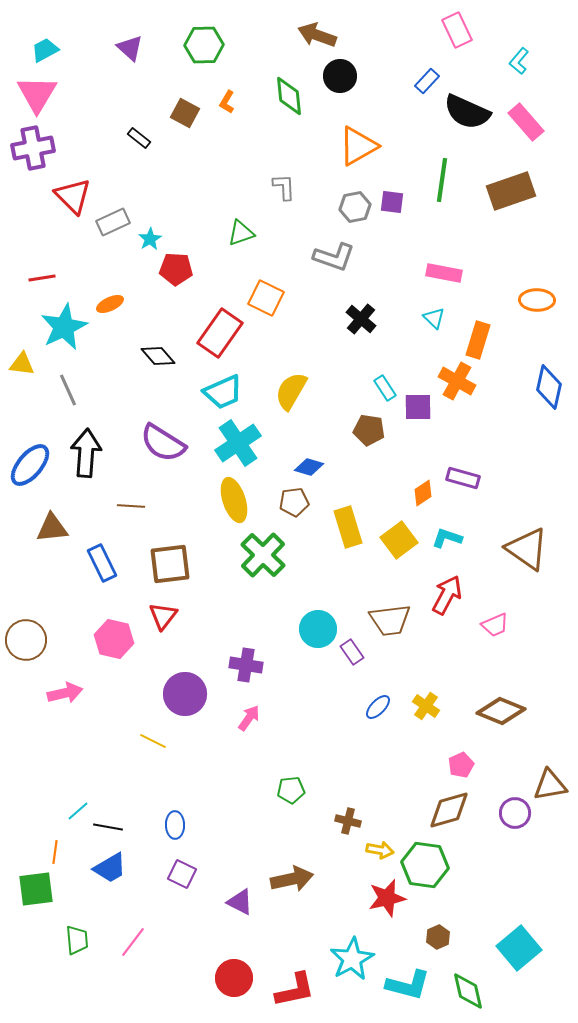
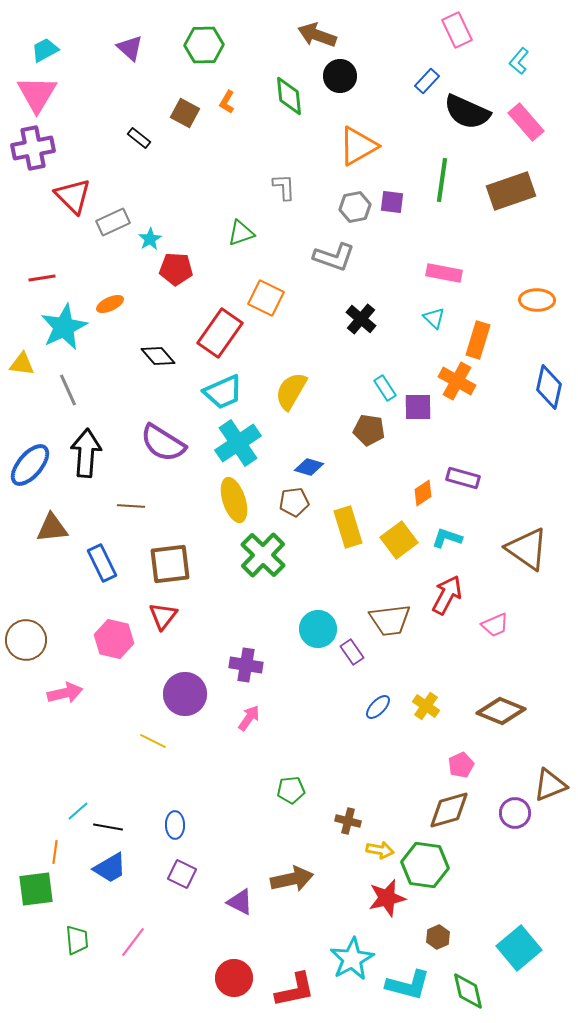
brown triangle at (550, 785): rotated 12 degrees counterclockwise
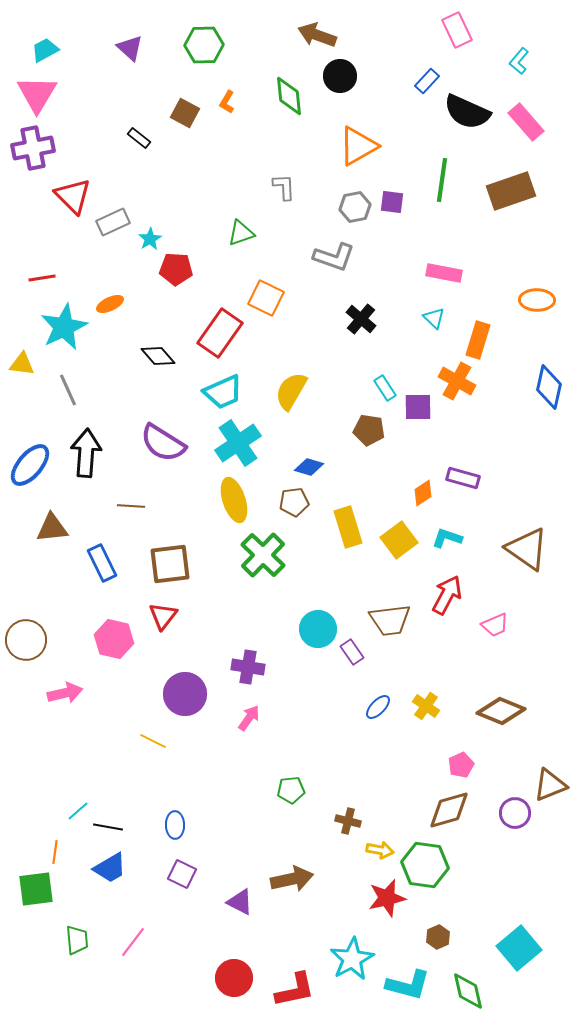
purple cross at (246, 665): moved 2 px right, 2 px down
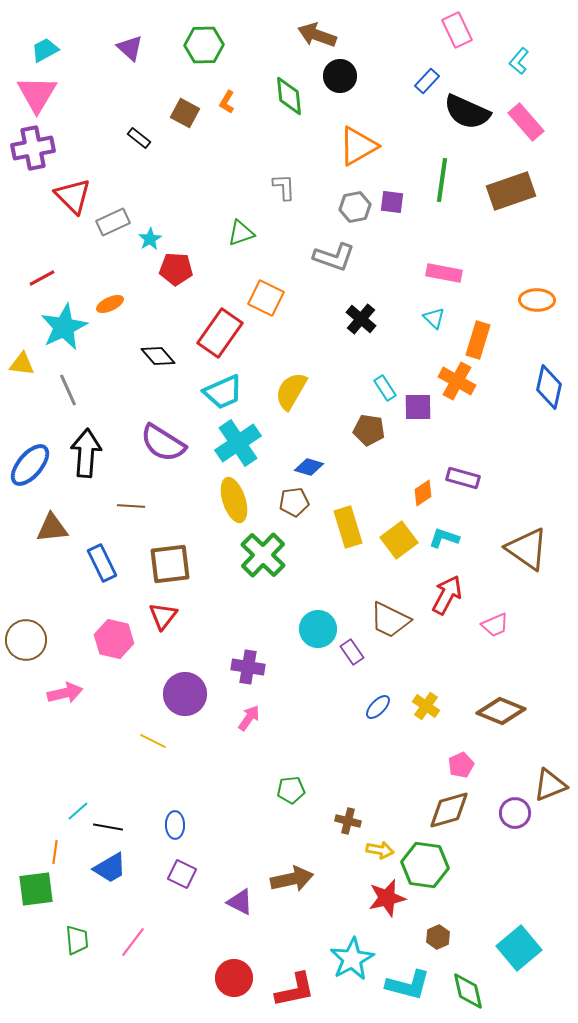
red line at (42, 278): rotated 20 degrees counterclockwise
cyan L-shape at (447, 538): moved 3 px left
brown trapezoid at (390, 620): rotated 33 degrees clockwise
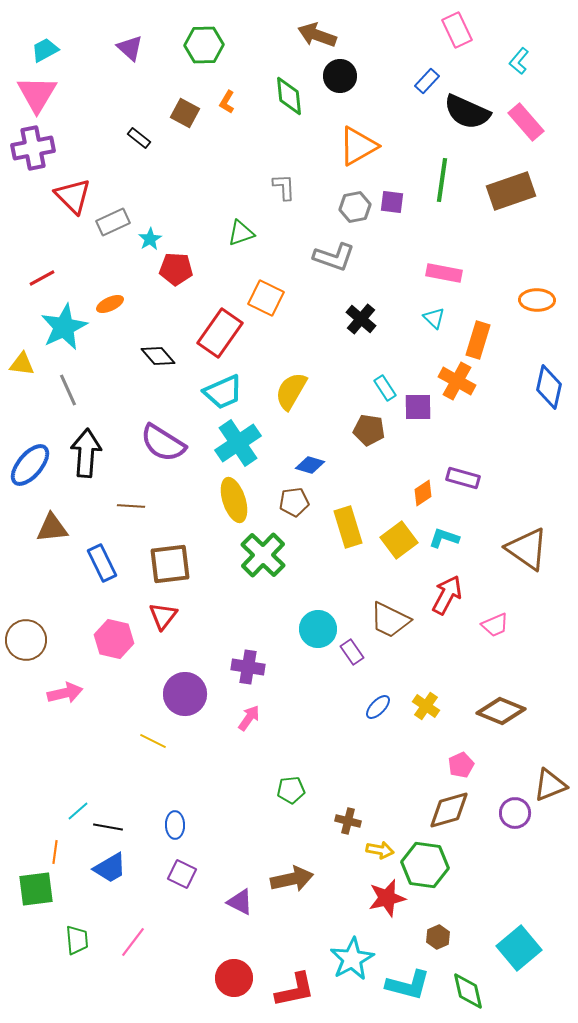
blue diamond at (309, 467): moved 1 px right, 2 px up
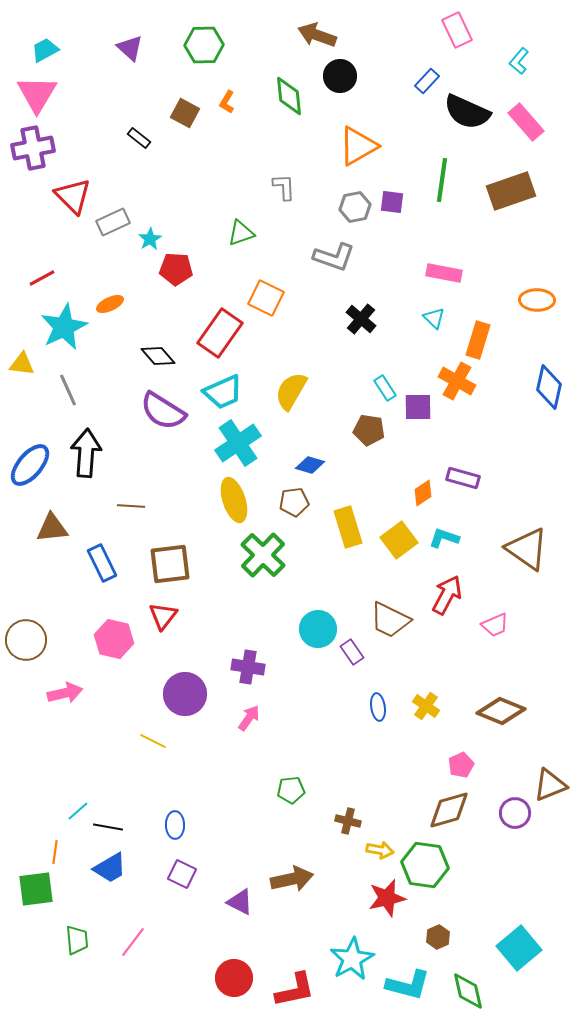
purple semicircle at (163, 443): moved 32 px up
blue ellipse at (378, 707): rotated 52 degrees counterclockwise
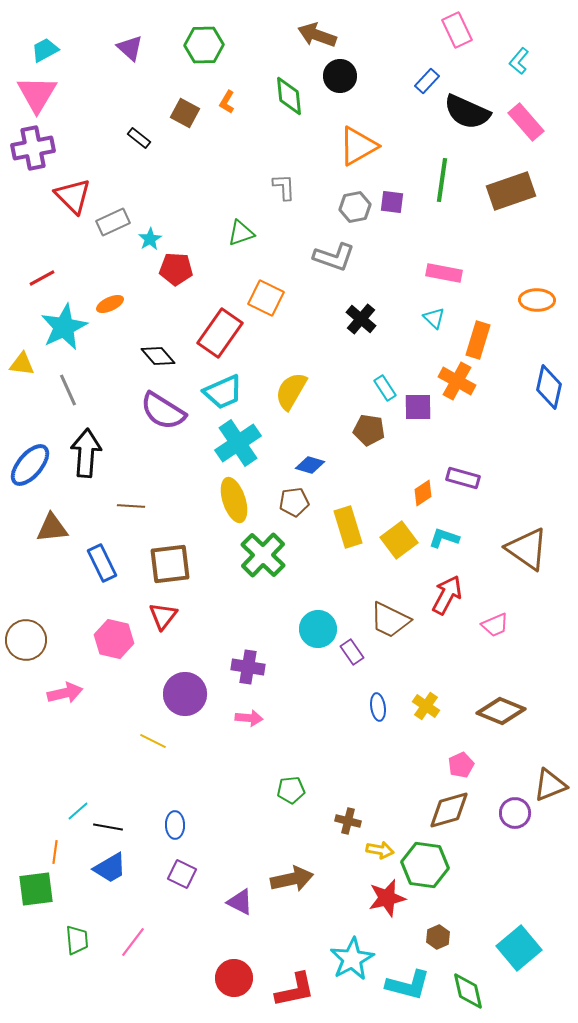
pink arrow at (249, 718): rotated 60 degrees clockwise
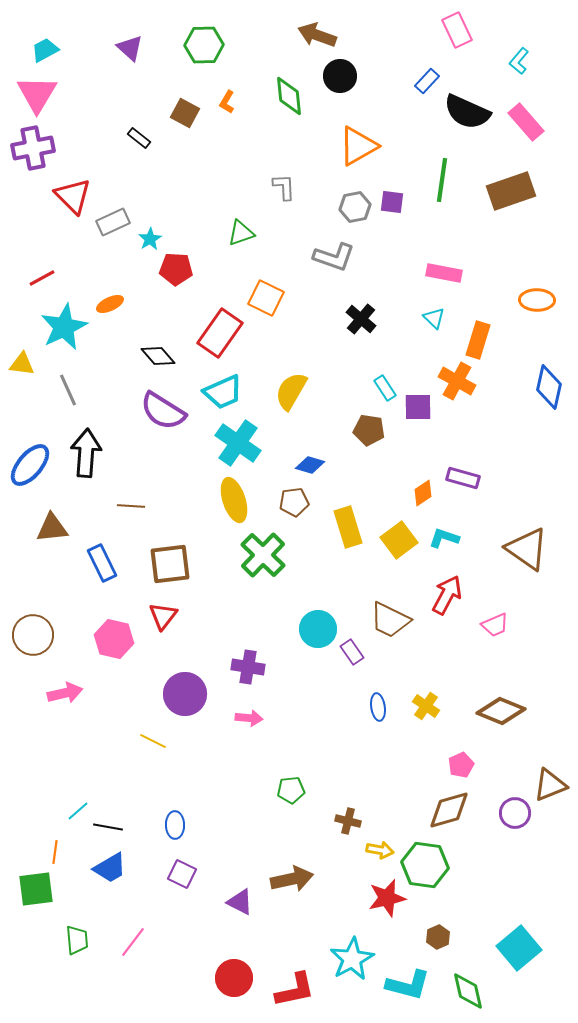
cyan cross at (238, 443): rotated 21 degrees counterclockwise
brown circle at (26, 640): moved 7 px right, 5 px up
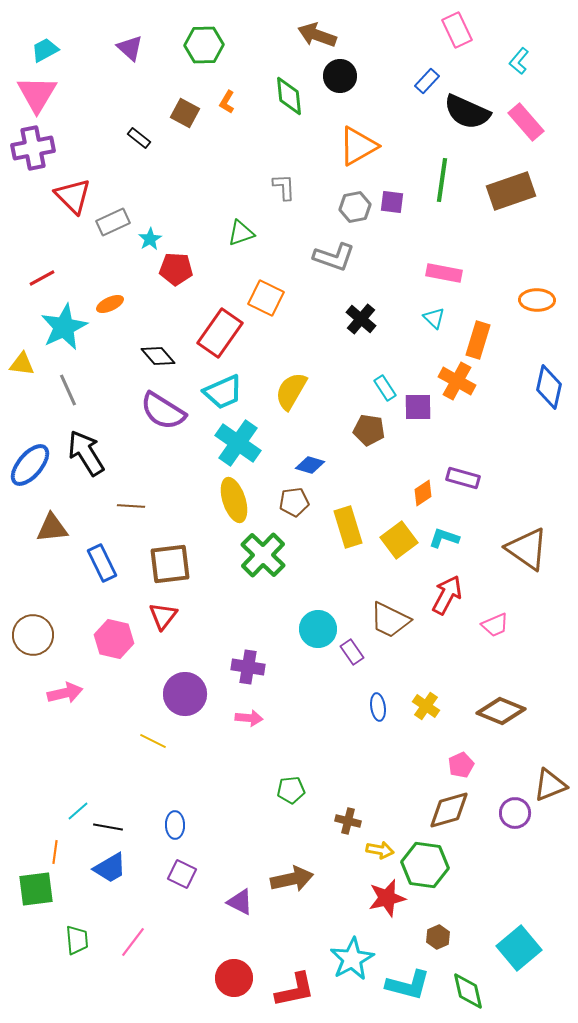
black arrow at (86, 453): rotated 36 degrees counterclockwise
